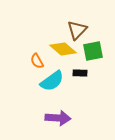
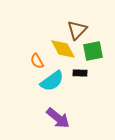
yellow diamond: rotated 20 degrees clockwise
purple arrow: rotated 35 degrees clockwise
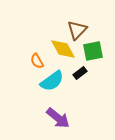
black rectangle: rotated 40 degrees counterclockwise
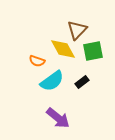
orange semicircle: rotated 42 degrees counterclockwise
black rectangle: moved 2 px right, 9 px down
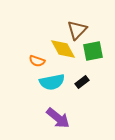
cyan semicircle: moved 1 px down; rotated 25 degrees clockwise
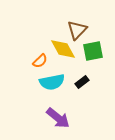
orange semicircle: moved 3 px right; rotated 63 degrees counterclockwise
